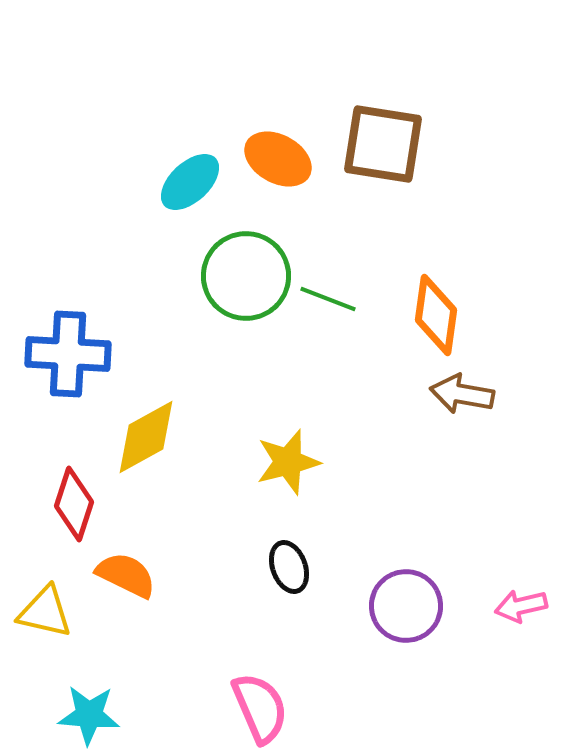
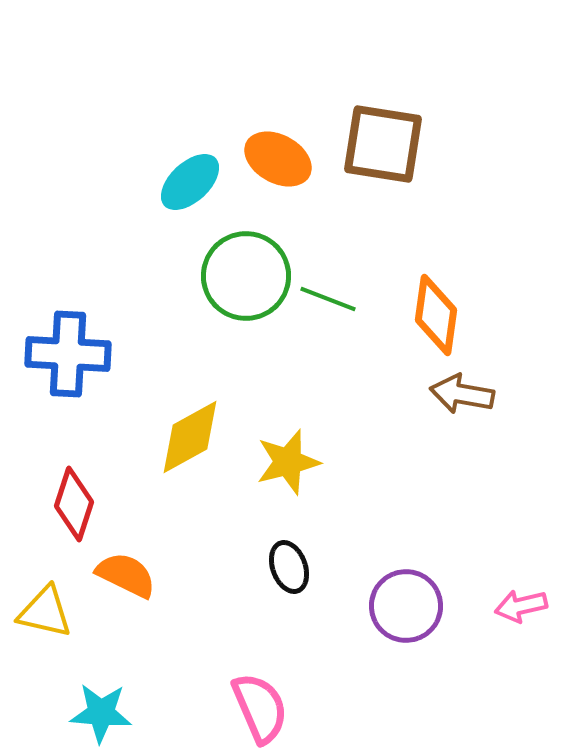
yellow diamond: moved 44 px right
cyan star: moved 12 px right, 2 px up
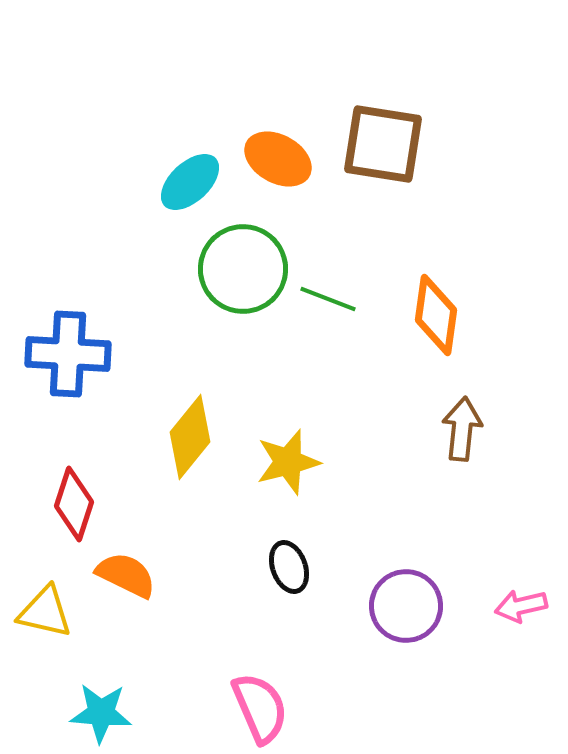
green circle: moved 3 px left, 7 px up
brown arrow: moved 35 px down; rotated 86 degrees clockwise
yellow diamond: rotated 22 degrees counterclockwise
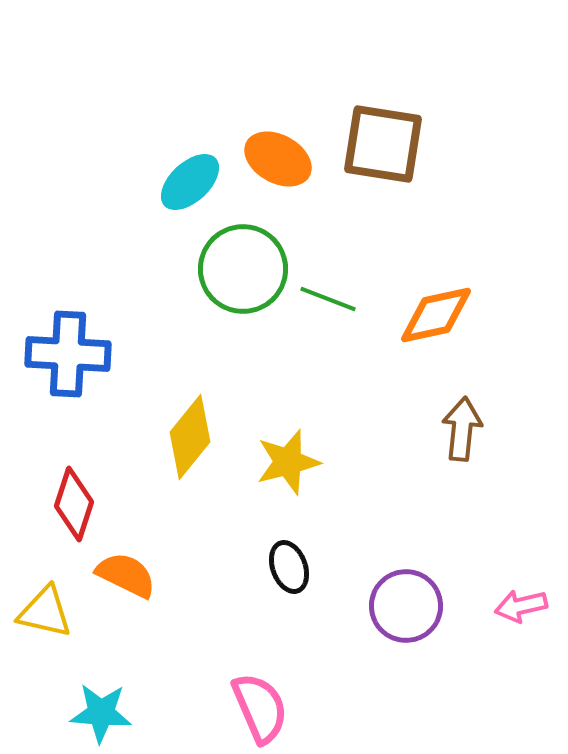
orange diamond: rotated 70 degrees clockwise
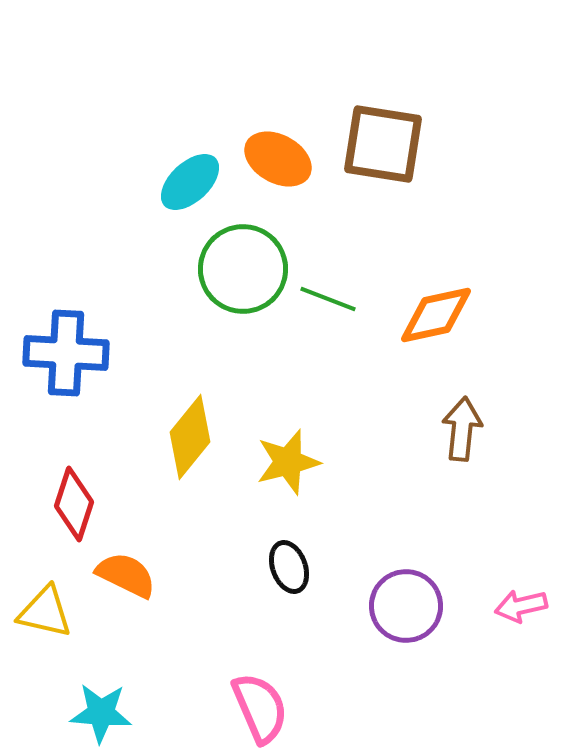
blue cross: moved 2 px left, 1 px up
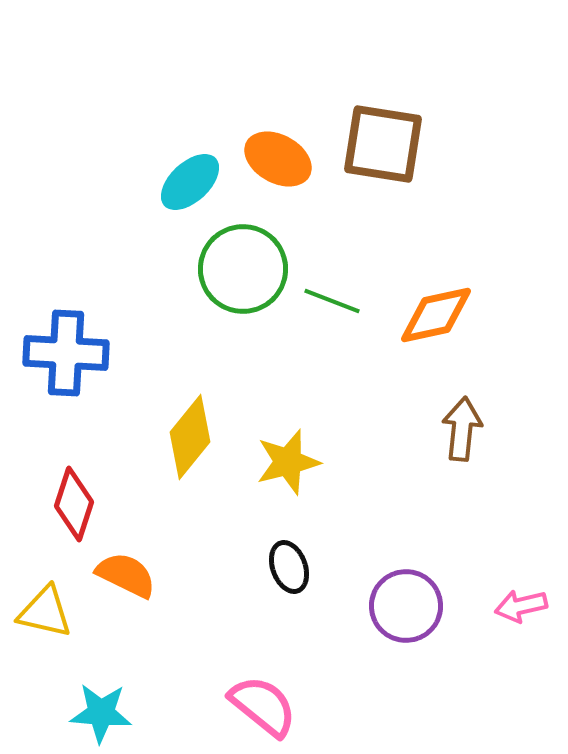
green line: moved 4 px right, 2 px down
pink semicircle: moved 3 px right, 2 px up; rotated 28 degrees counterclockwise
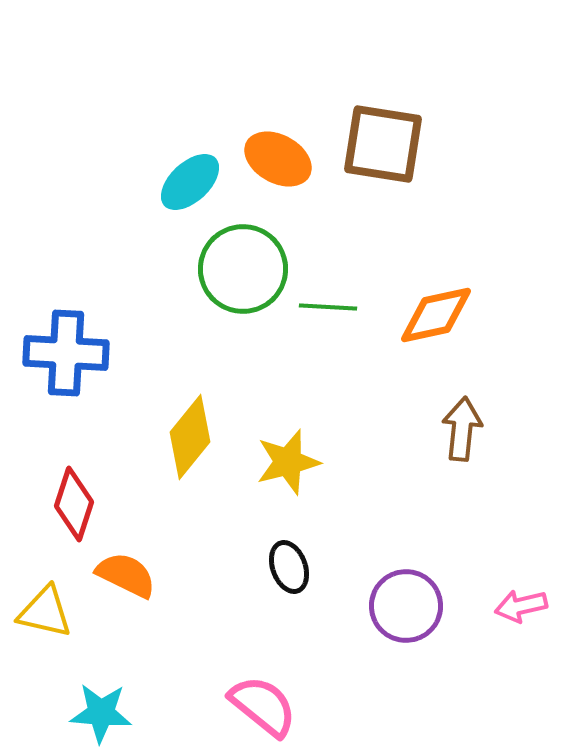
green line: moved 4 px left, 6 px down; rotated 18 degrees counterclockwise
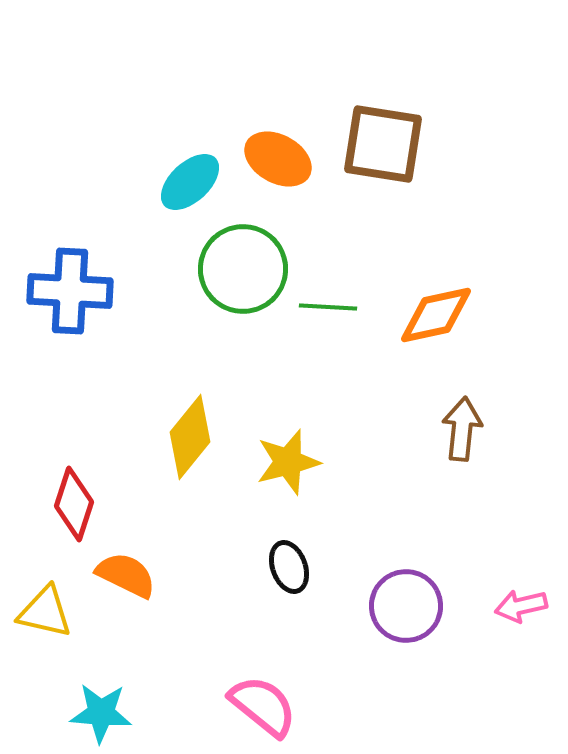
blue cross: moved 4 px right, 62 px up
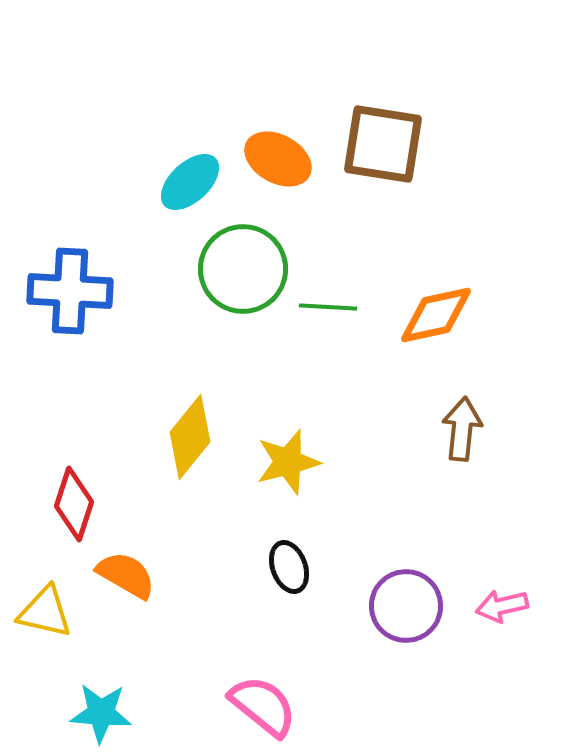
orange semicircle: rotated 4 degrees clockwise
pink arrow: moved 19 px left
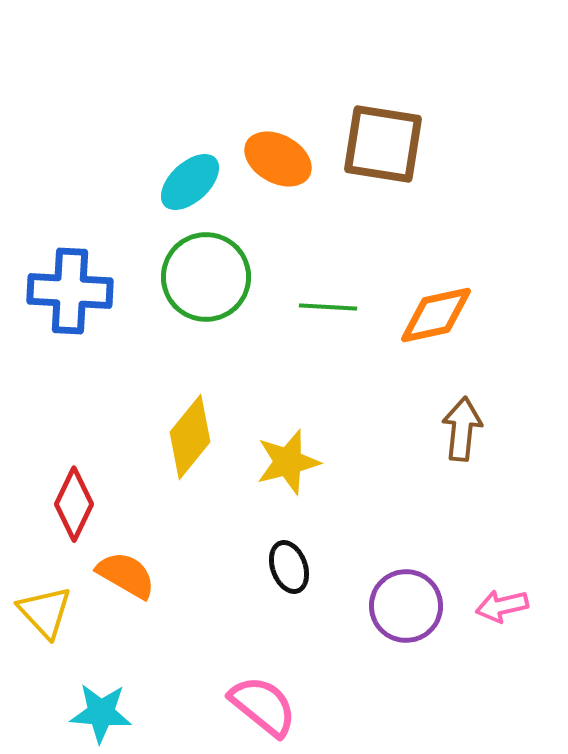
green circle: moved 37 px left, 8 px down
red diamond: rotated 8 degrees clockwise
yellow triangle: rotated 34 degrees clockwise
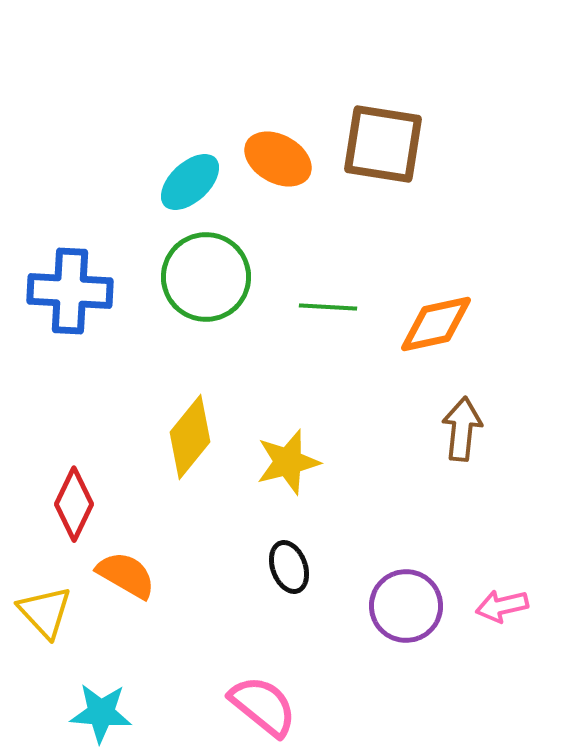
orange diamond: moved 9 px down
